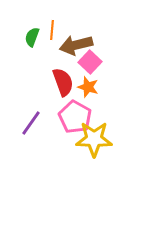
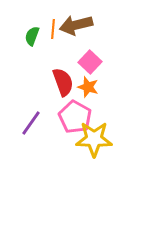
orange line: moved 1 px right, 1 px up
green semicircle: moved 1 px up
brown arrow: moved 20 px up
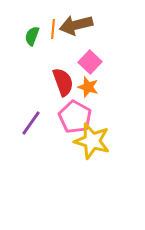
yellow star: moved 2 px left, 2 px down; rotated 15 degrees clockwise
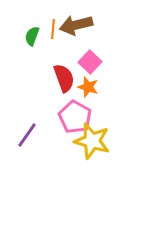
red semicircle: moved 1 px right, 4 px up
purple line: moved 4 px left, 12 px down
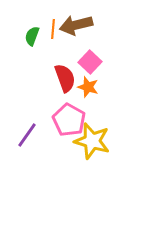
red semicircle: moved 1 px right
pink pentagon: moved 6 px left, 3 px down
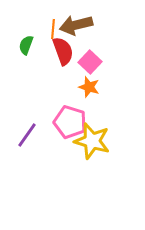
green semicircle: moved 6 px left, 9 px down
red semicircle: moved 2 px left, 27 px up
orange star: moved 1 px right
pink pentagon: moved 1 px right, 2 px down; rotated 12 degrees counterclockwise
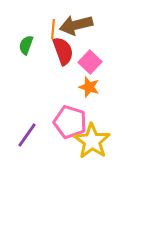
yellow star: rotated 18 degrees clockwise
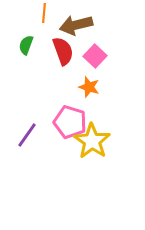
orange line: moved 9 px left, 16 px up
pink square: moved 5 px right, 6 px up
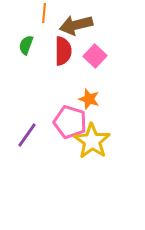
red semicircle: rotated 20 degrees clockwise
orange star: moved 12 px down
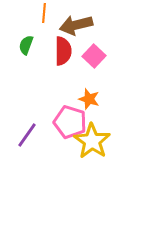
pink square: moved 1 px left
